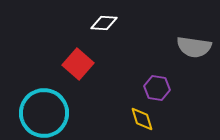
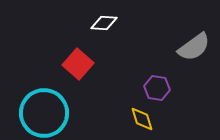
gray semicircle: rotated 44 degrees counterclockwise
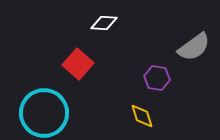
purple hexagon: moved 10 px up
yellow diamond: moved 3 px up
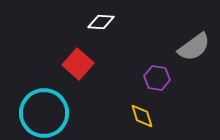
white diamond: moved 3 px left, 1 px up
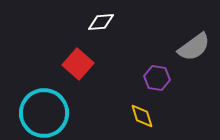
white diamond: rotated 8 degrees counterclockwise
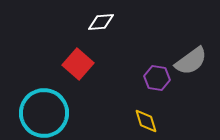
gray semicircle: moved 3 px left, 14 px down
yellow diamond: moved 4 px right, 5 px down
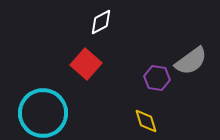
white diamond: rotated 24 degrees counterclockwise
red square: moved 8 px right
cyan circle: moved 1 px left
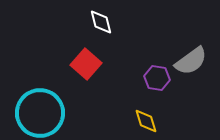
white diamond: rotated 76 degrees counterclockwise
cyan circle: moved 3 px left
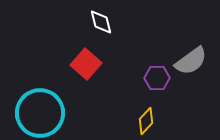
purple hexagon: rotated 10 degrees counterclockwise
yellow diamond: rotated 60 degrees clockwise
